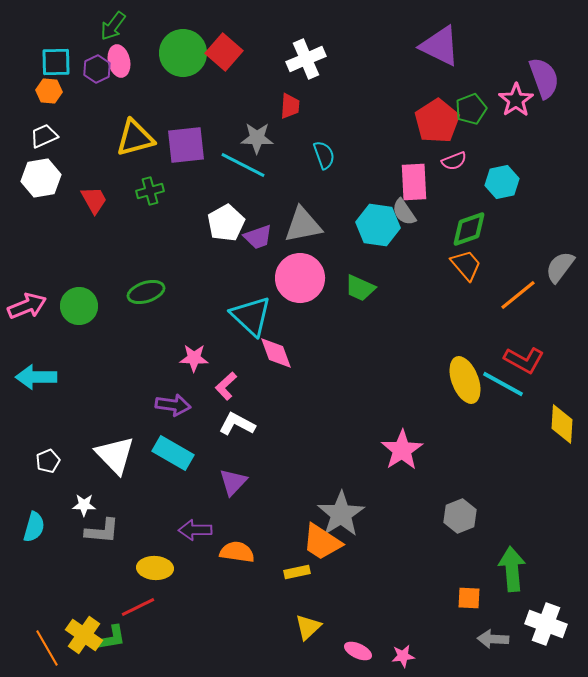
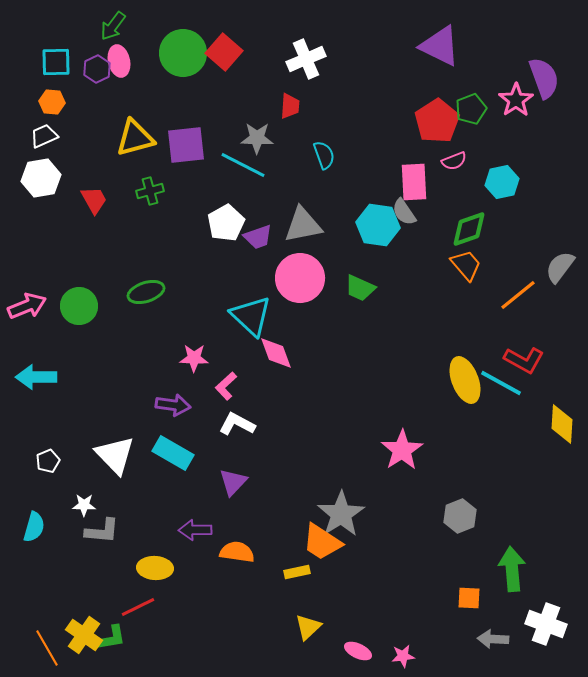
orange hexagon at (49, 91): moved 3 px right, 11 px down
cyan line at (503, 384): moved 2 px left, 1 px up
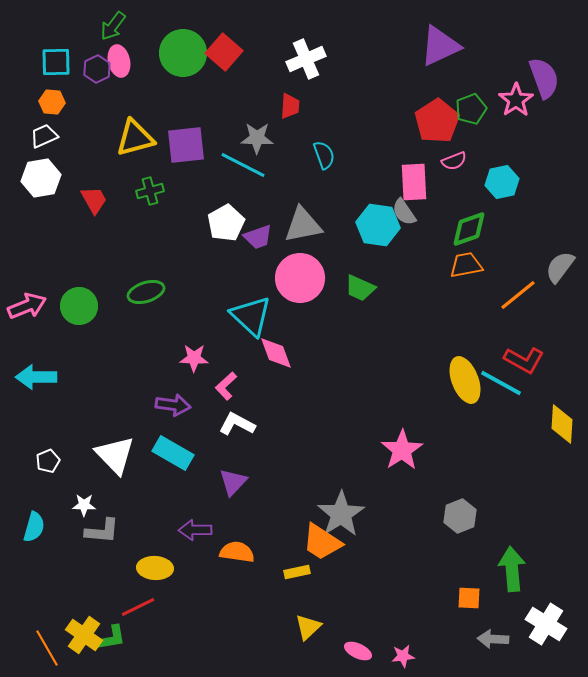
purple triangle at (440, 46): rotated 51 degrees counterclockwise
orange trapezoid at (466, 265): rotated 60 degrees counterclockwise
white cross at (546, 624): rotated 12 degrees clockwise
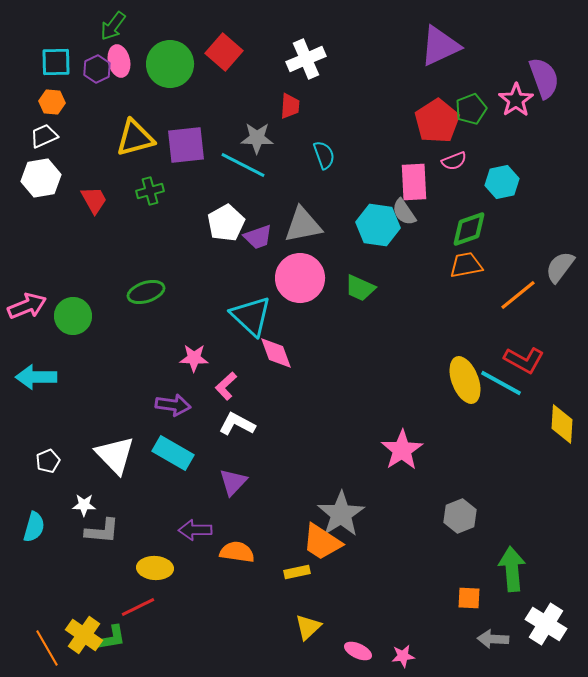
green circle at (183, 53): moved 13 px left, 11 px down
green circle at (79, 306): moved 6 px left, 10 px down
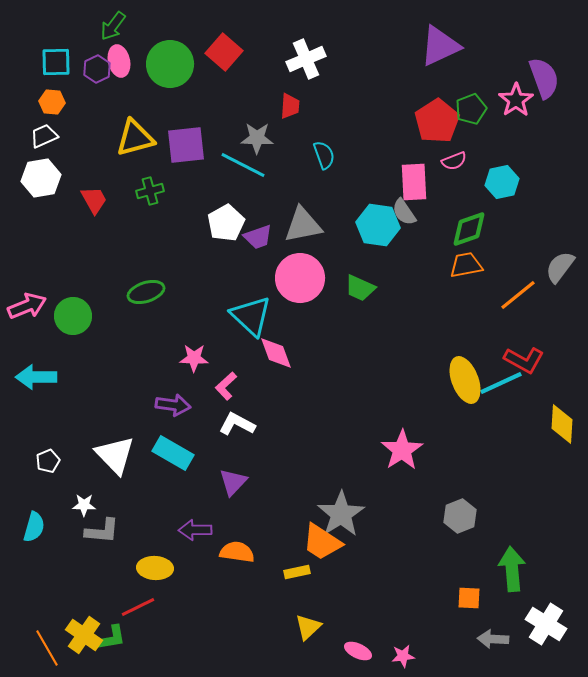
cyan line at (501, 383): rotated 54 degrees counterclockwise
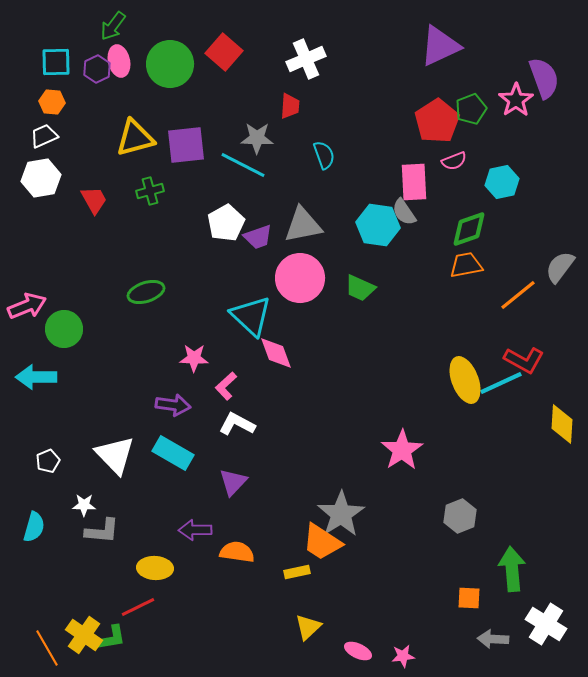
green circle at (73, 316): moved 9 px left, 13 px down
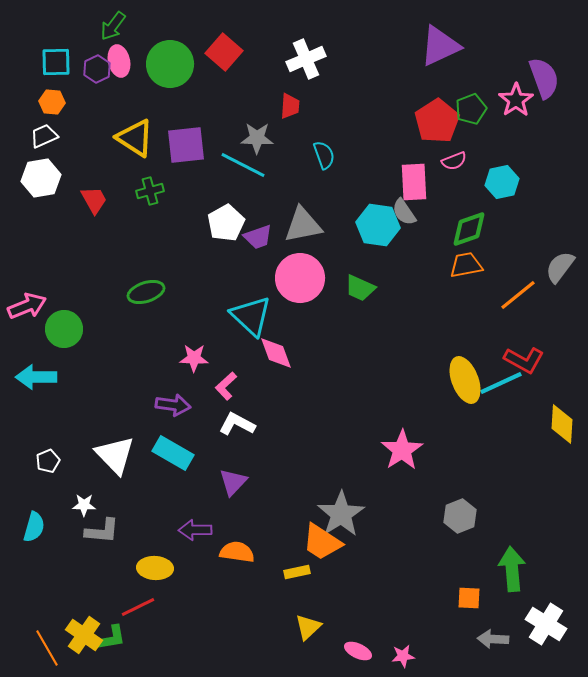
yellow triangle at (135, 138): rotated 48 degrees clockwise
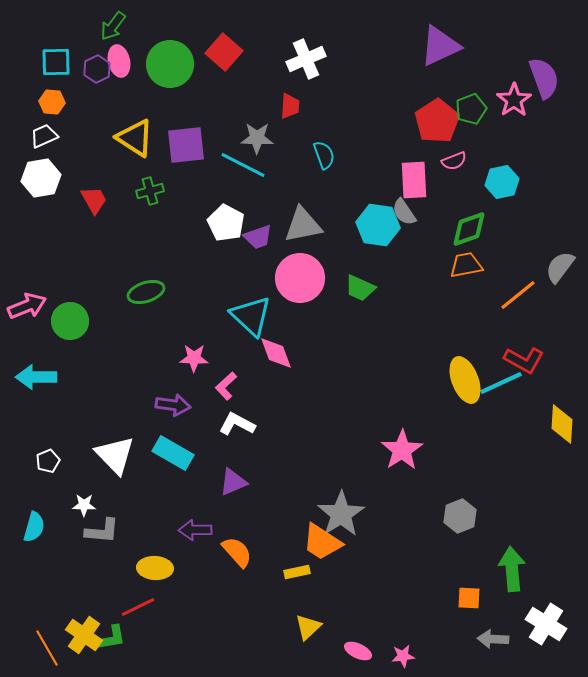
pink star at (516, 100): moved 2 px left
pink rectangle at (414, 182): moved 2 px up
white pentagon at (226, 223): rotated 15 degrees counterclockwise
green circle at (64, 329): moved 6 px right, 8 px up
purple triangle at (233, 482): rotated 24 degrees clockwise
orange semicircle at (237, 552): rotated 40 degrees clockwise
